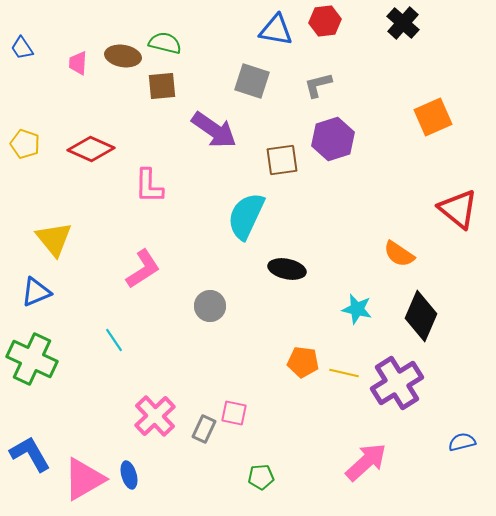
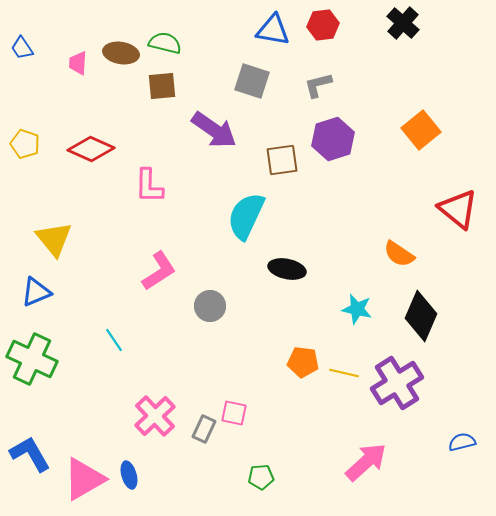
red hexagon at (325, 21): moved 2 px left, 4 px down
blue triangle at (276, 30): moved 3 px left
brown ellipse at (123, 56): moved 2 px left, 3 px up
orange square at (433, 117): moved 12 px left, 13 px down; rotated 15 degrees counterclockwise
pink L-shape at (143, 269): moved 16 px right, 2 px down
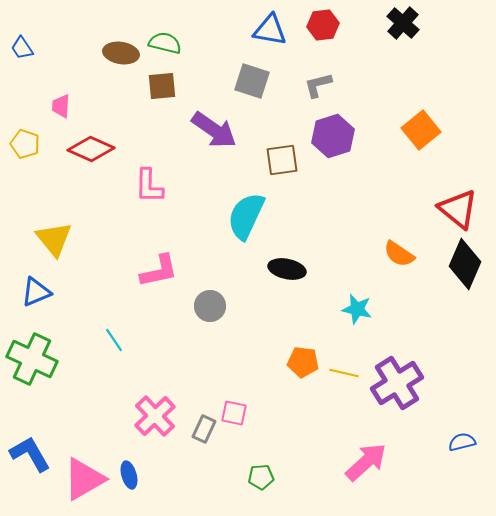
blue triangle at (273, 30): moved 3 px left
pink trapezoid at (78, 63): moved 17 px left, 43 px down
purple hexagon at (333, 139): moved 3 px up
pink L-shape at (159, 271): rotated 21 degrees clockwise
black diamond at (421, 316): moved 44 px right, 52 px up
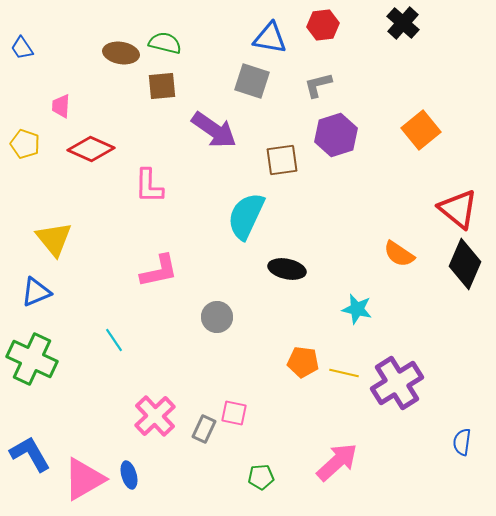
blue triangle at (270, 30): moved 8 px down
purple hexagon at (333, 136): moved 3 px right, 1 px up
gray circle at (210, 306): moved 7 px right, 11 px down
blue semicircle at (462, 442): rotated 68 degrees counterclockwise
pink arrow at (366, 462): moved 29 px left
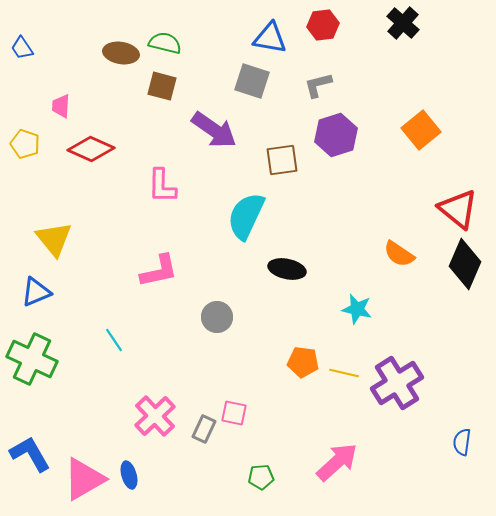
brown square at (162, 86): rotated 20 degrees clockwise
pink L-shape at (149, 186): moved 13 px right
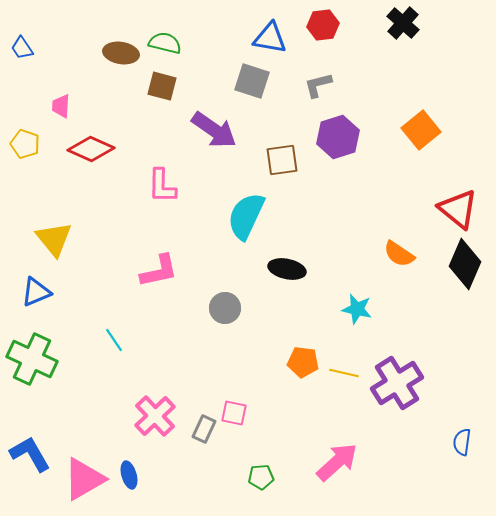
purple hexagon at (336, 135): moved 2 px right, 2 px down
gray circle at (217, 317): moved 8 px right, 9 px up
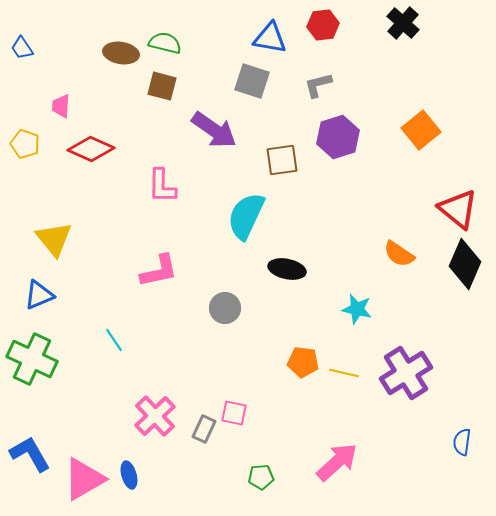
blue triangle at (36, 292): moved 3 px right, 3 px down
purple cross at (397, 383): moved 9 px right, 10 px up
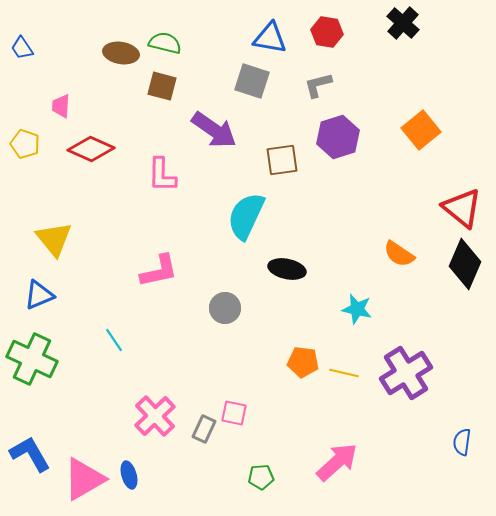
red hexagon at (323, 25): moved 4 px right, 7 px down; rotated 16 degrees clockwise
pink L-shape at (162, 186): moved 11 px up
red triangle at (458, 209): moved 4 px right, 1 px up
